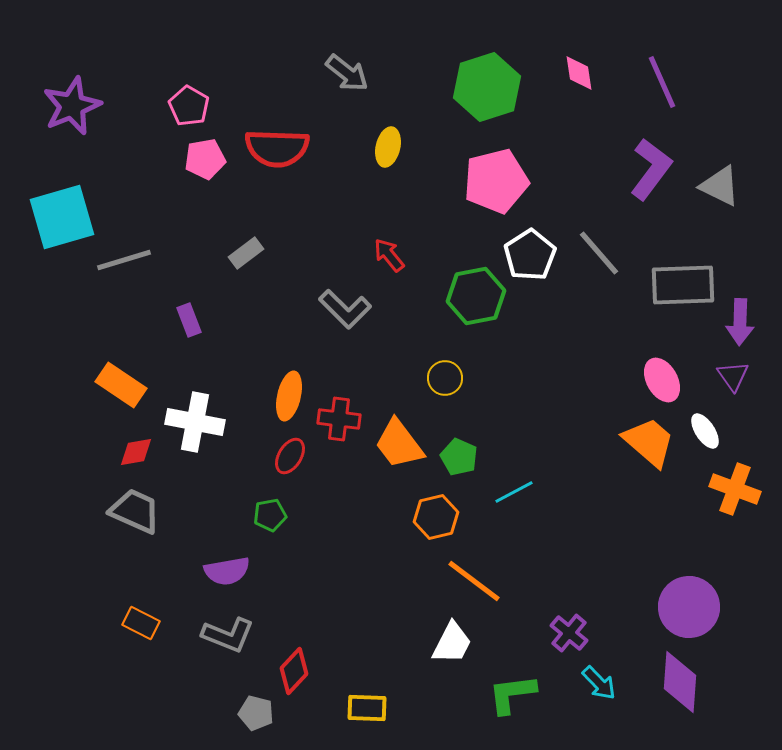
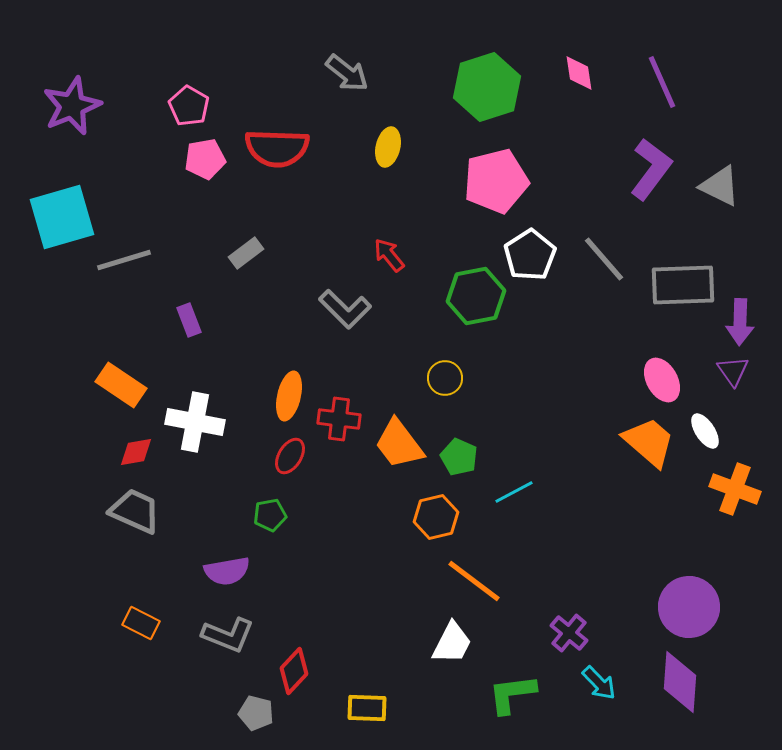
gray line at (599, 253): moved 5 px right, 6 px down
purple triangle at (733, 376): moved 5 px up
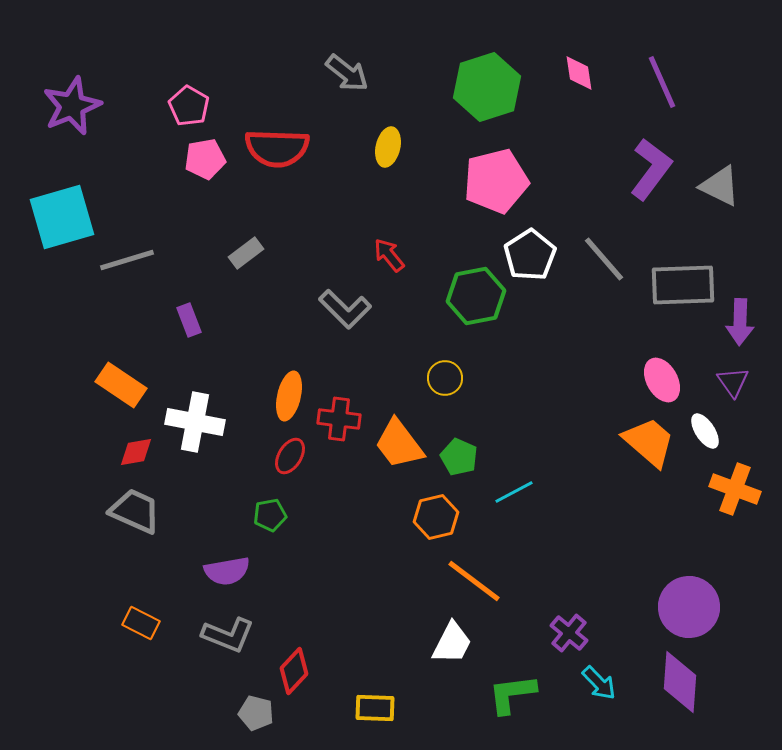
gray line at (124, 260): moved 3 px right
purple triangle at (733, 371): moved 11 px down
yellow rectangle at (367, 708): moved 8 px right
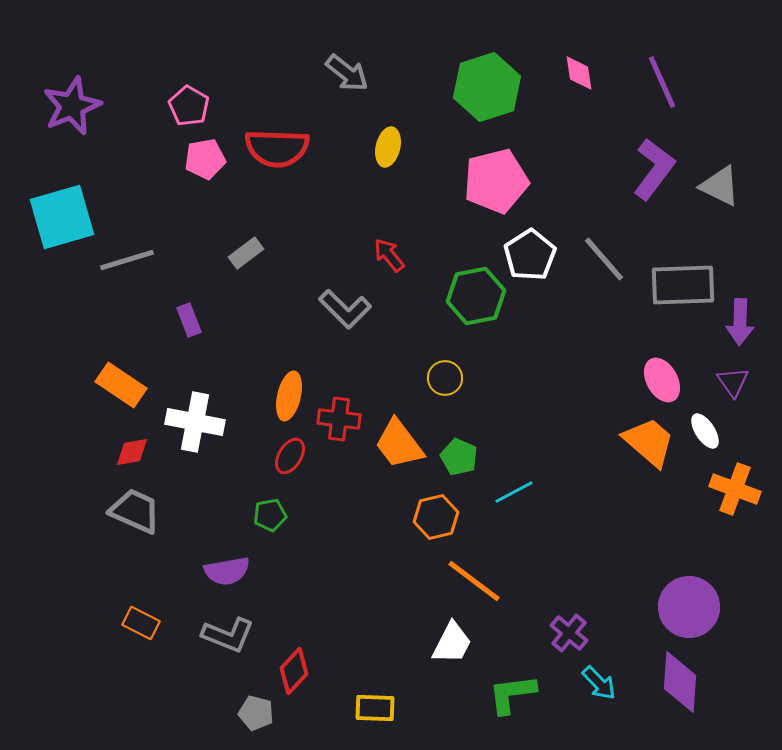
purple L-shape at (651, 169): moved 3 px right
red diamond at (136, 452): moved 4 px left
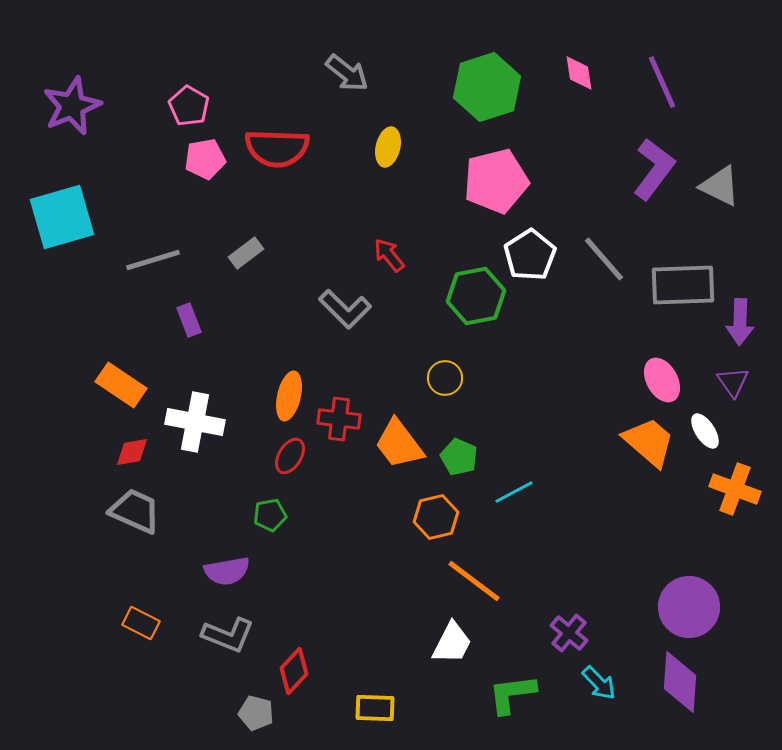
gray line at (127, 260): moved 26 px right
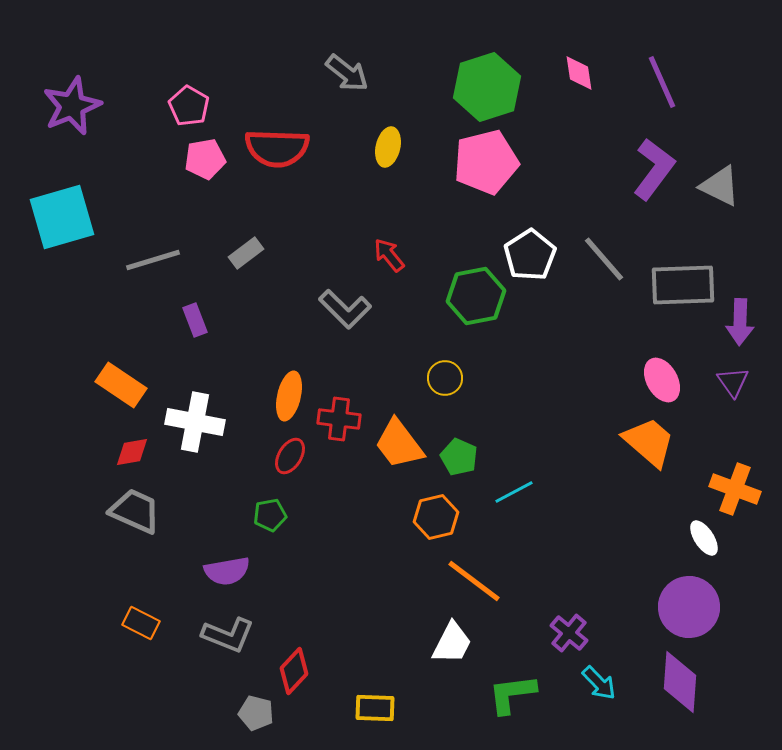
pink pentagon at (496, 181): moved 10 px left, 19 px up
purple rectangle at (189, 320): moved 6 px right
white ellipse at (705, 431): moved 1 px left, 107 px down
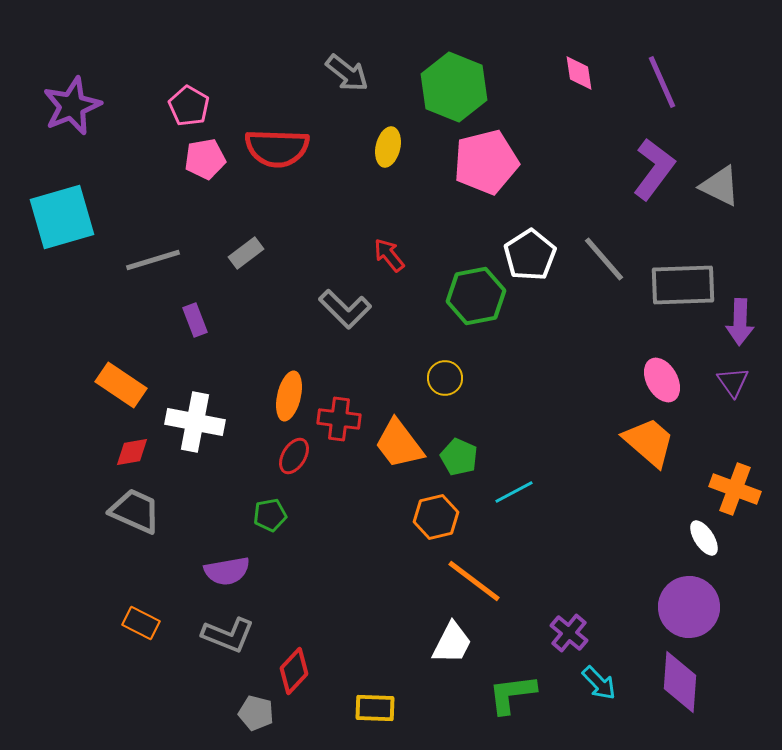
green hexagon at (487, 87): moved 33 px left; rotated 20 degrees counterclockwise
red ellipse at (290, 456): moved 4 px right
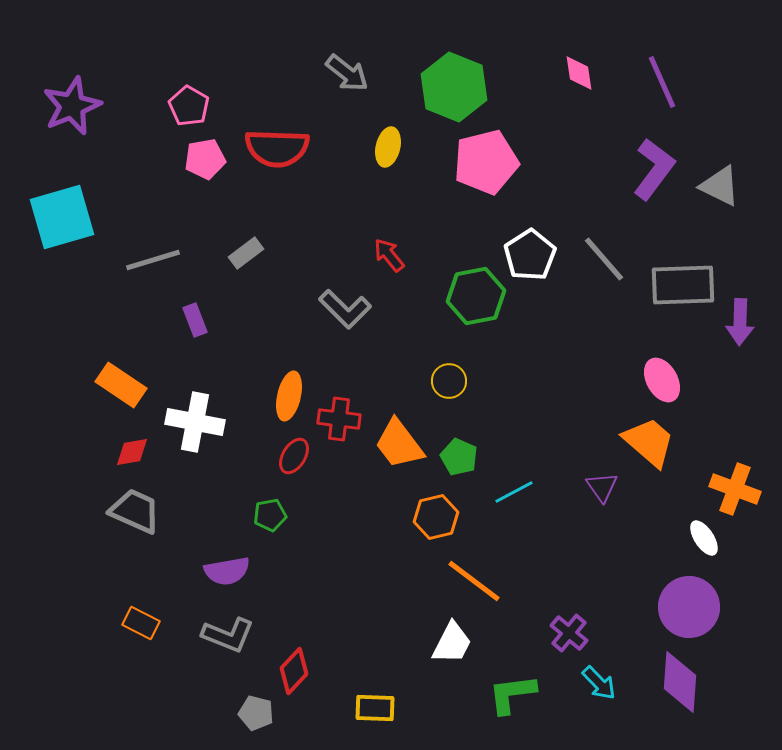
yellow circle at (445, 378): moved 4 px right, 3 px down
purple triangle at (733, 382): moved 131 px left, 105 px down
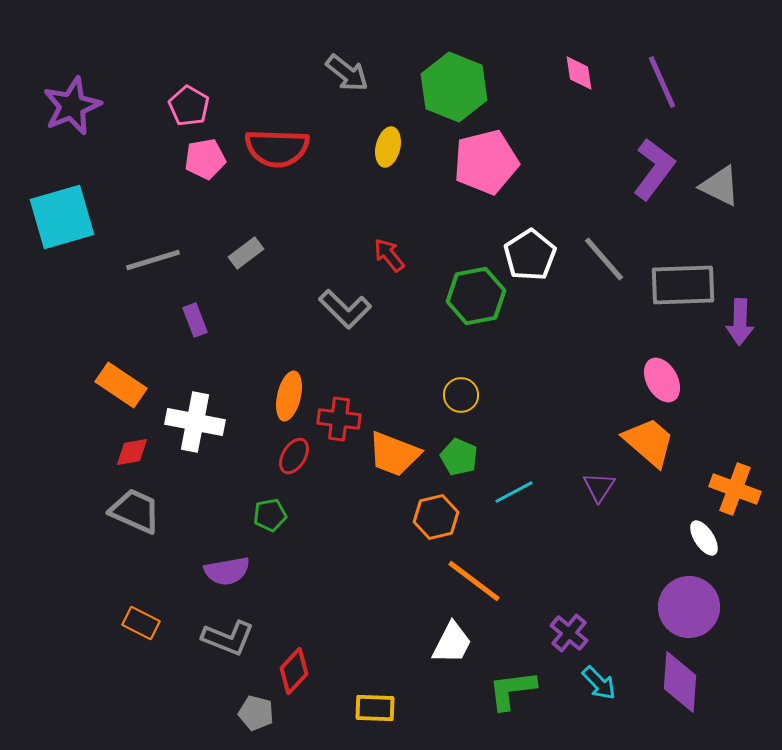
yellow circle at (449, 381): moved 12 px right, 14 px down
orange trapezoid at (399, 444): moved 5 px left, 10 px down; rotated 32 degrees counterclockwise
purple triangle at (602, 487): moved 3 px left; rotated 8 degrees clockwise
gray L-shape at (228, 635): moved 3 px down
green L-shape at (512, 694): moved 4 px up
